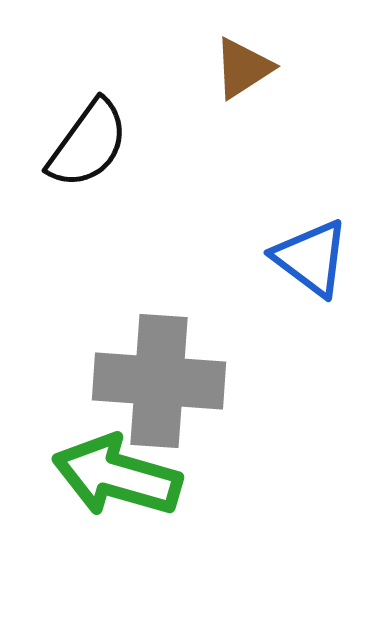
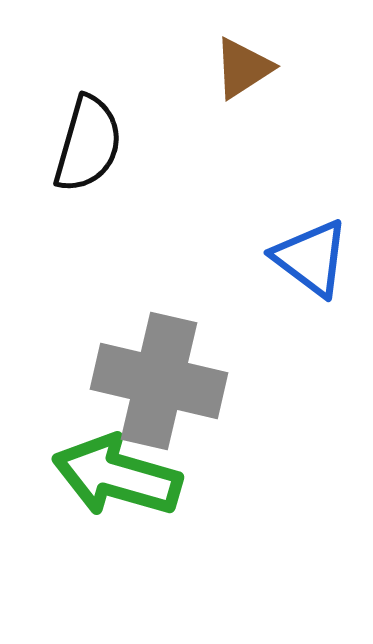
black semicircle: rotated 20 degrees counterclockwise
gray cross: rotated 9 degrees clockwise
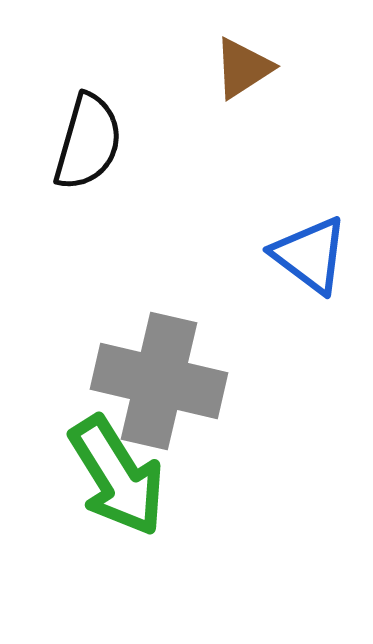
black semicircle: moved 2 px up
blue triangle: moved 1 px left, 3 px up
green arrow: rotated 138 degrees counterclockwise
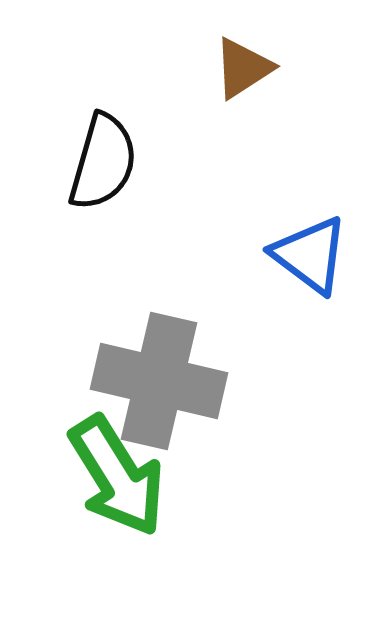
black semicircle: moved 15 px right, 20 px down
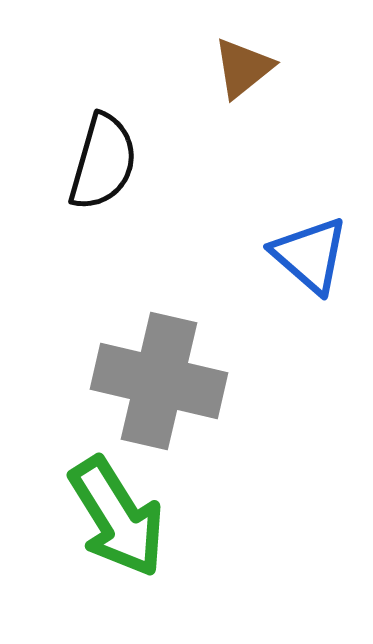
brown triangle: rotated 6 degrees counterclockwise
blue triangle: rotated 4 degrees clockwise
green arrow: moved 41 px down
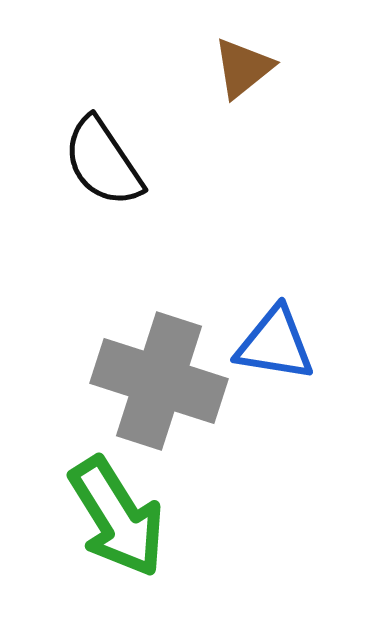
black semicircle: rotated 130 degrees clockwise
blue triangle: moved 35 px left, 89 px down; rotated 32 degrees counterclockwise
gray cross: rotated 5 degrees clockwise
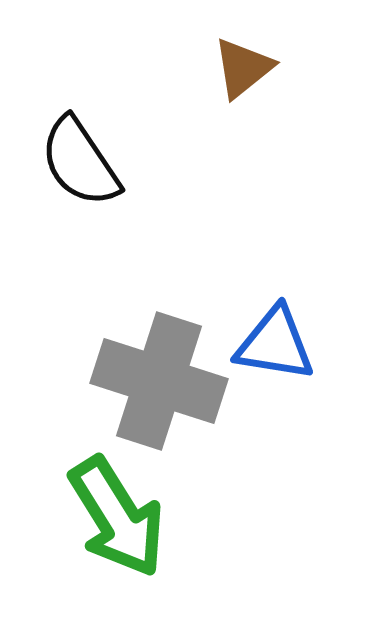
black semicircle: moved 23 px left
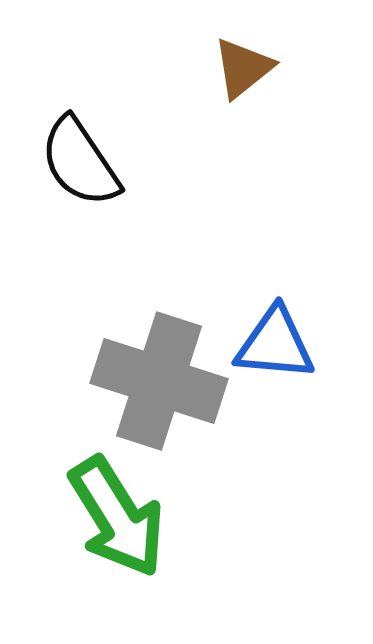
blue triangle: rotated 4 degrees counterclockwise
